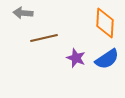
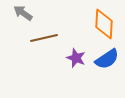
gray arrow: rotated 30 degrees clockwise
orange diamond: moved 1 px left, 1 px down
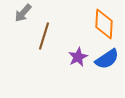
gray arrow: rotated 84 degrees counterclockwise
brown line: moved 2 px up; rotated 60 degrees counterclockwise
purple star: moved 2 px right, 1 px up; rotated 24 degrees clockwise
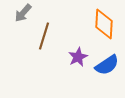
blue semicircle: moved 6 px down
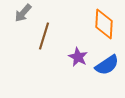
purple star: rotated 18 degrees counterclockwise
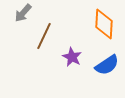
brown line: rotated 8 degrees clockwise
purple star: moved 6 px left
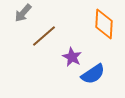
brown line: rotated 24 degrees clockwise
blue semicircle: moved 14 px left, 9 px down
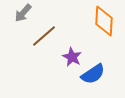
orange diamond: moved 3 px up
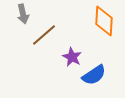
gray arrow: moved 1 px down; rotated 54 degrees counterclockwise
brown line: moved 1 px up
blue semicircle: moved 1 px right, 1 px down
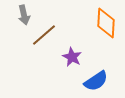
gray arrow: moved 1 px right, 1 px down
orange diamond: moved 2 px right, 2 px down
blue semicircle: moved 2 px right, 6 px down
